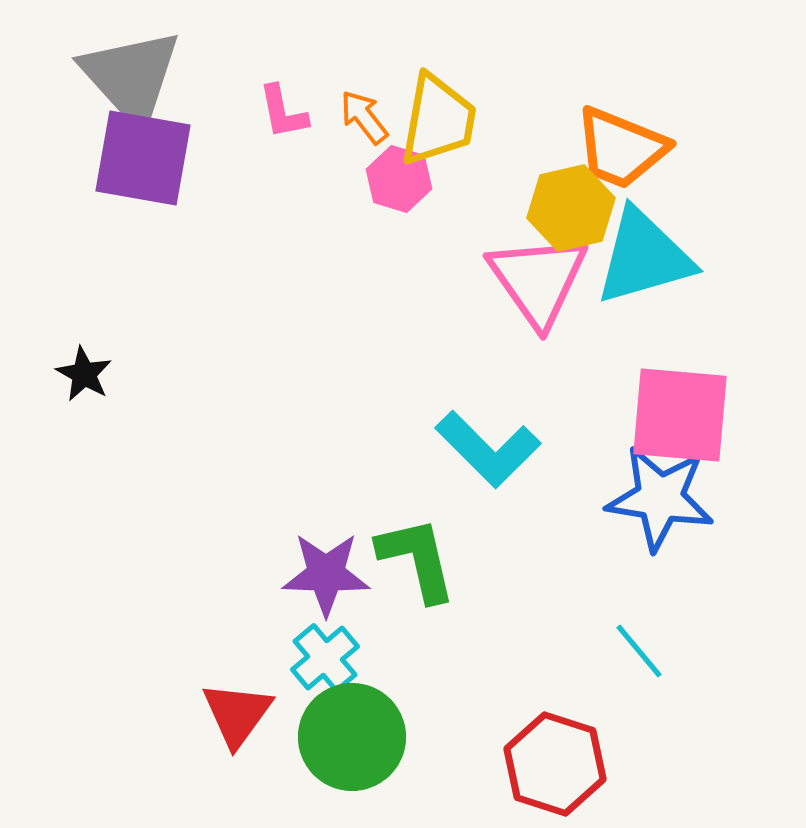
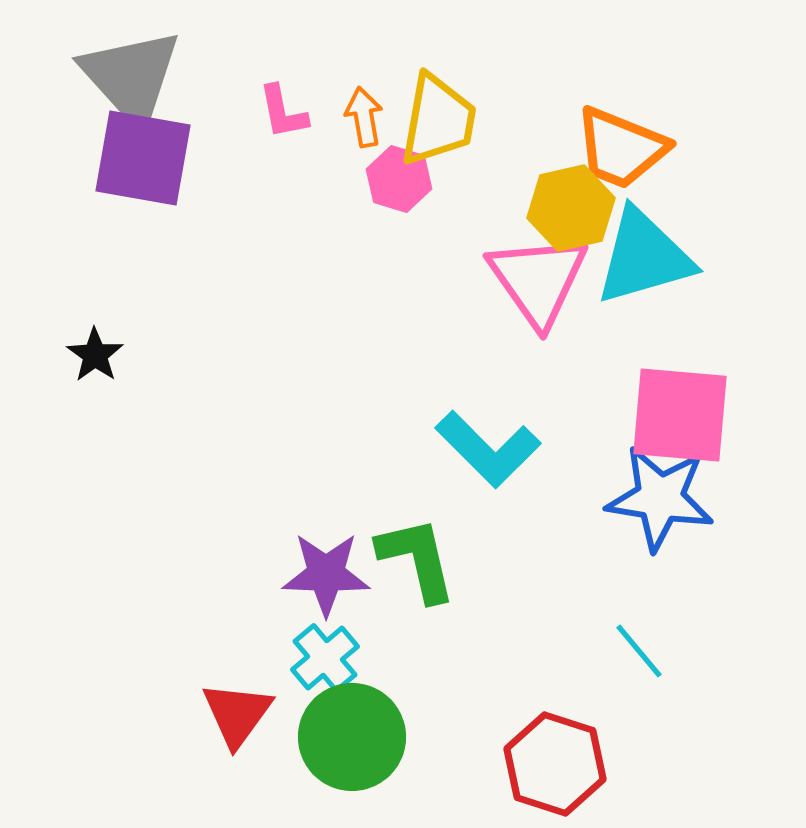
orange arrow: rotated 28 degrees clockwise
black star: moved 11 px right, 19 px up; rotated 6 degrees clockwise
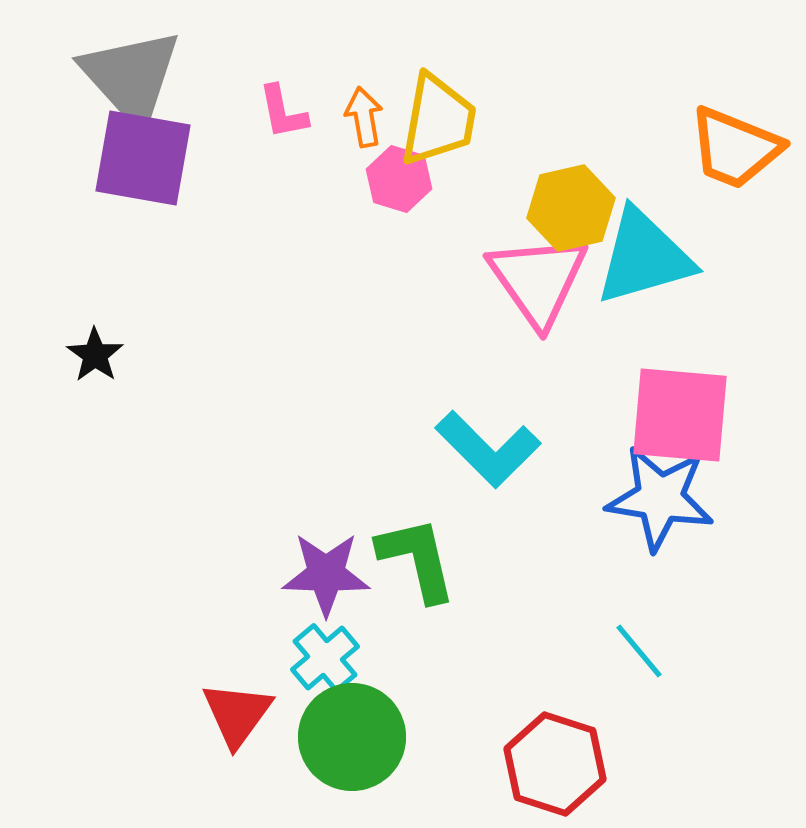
orange trapezoid: moved 114 px right
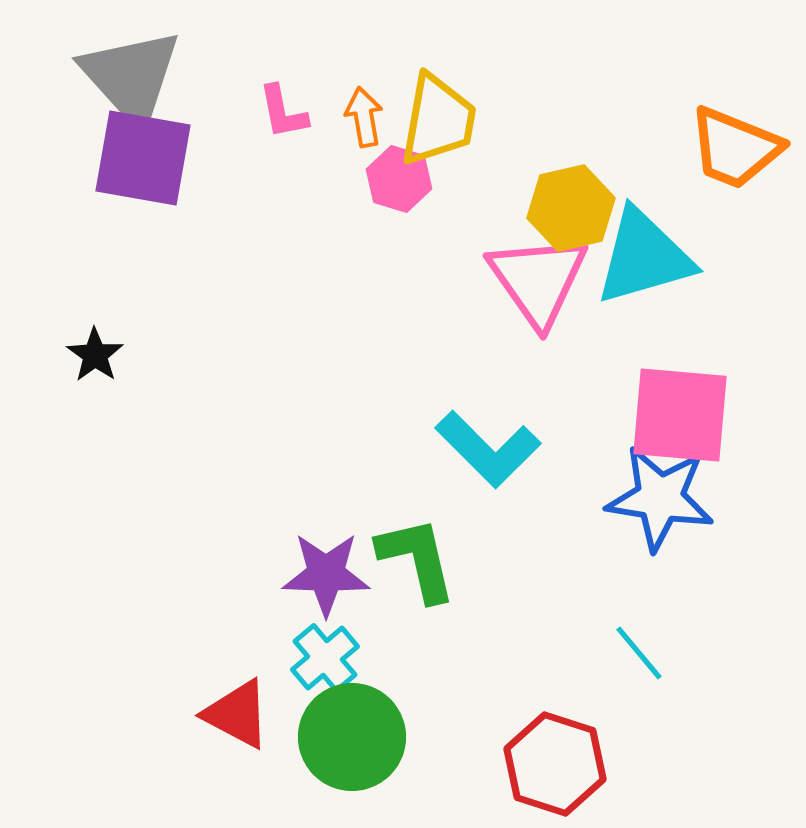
cyan line: moved 2 px down
red triangle: rotated 38 degrees counterclockwise
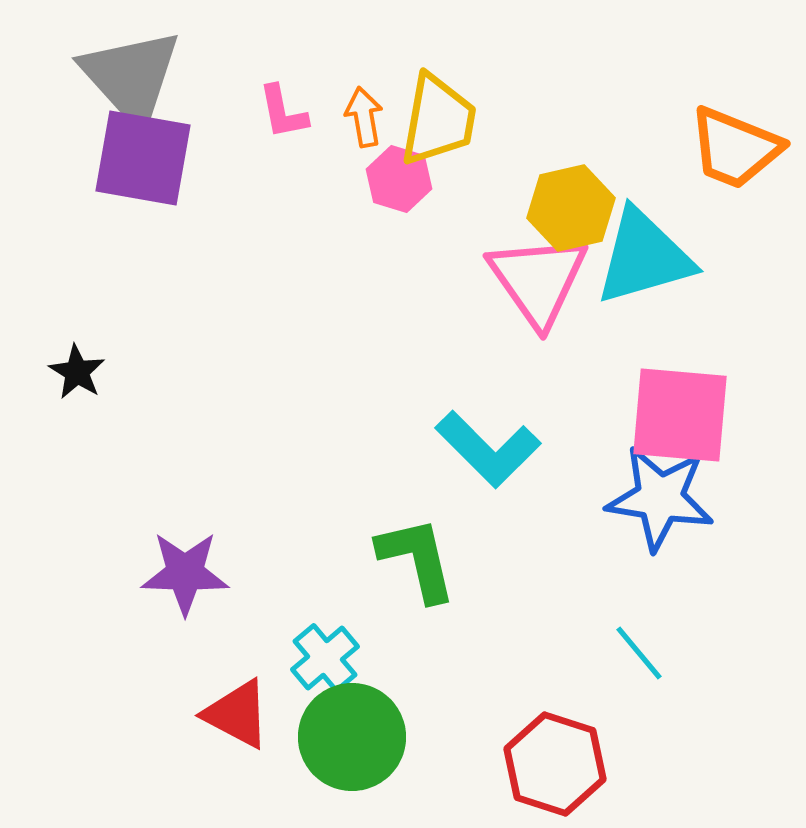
black star: moved 18 px left, 17 px down; rotated 4 degrees counterclockwise
purple star: moved 141 px left, 1 px up
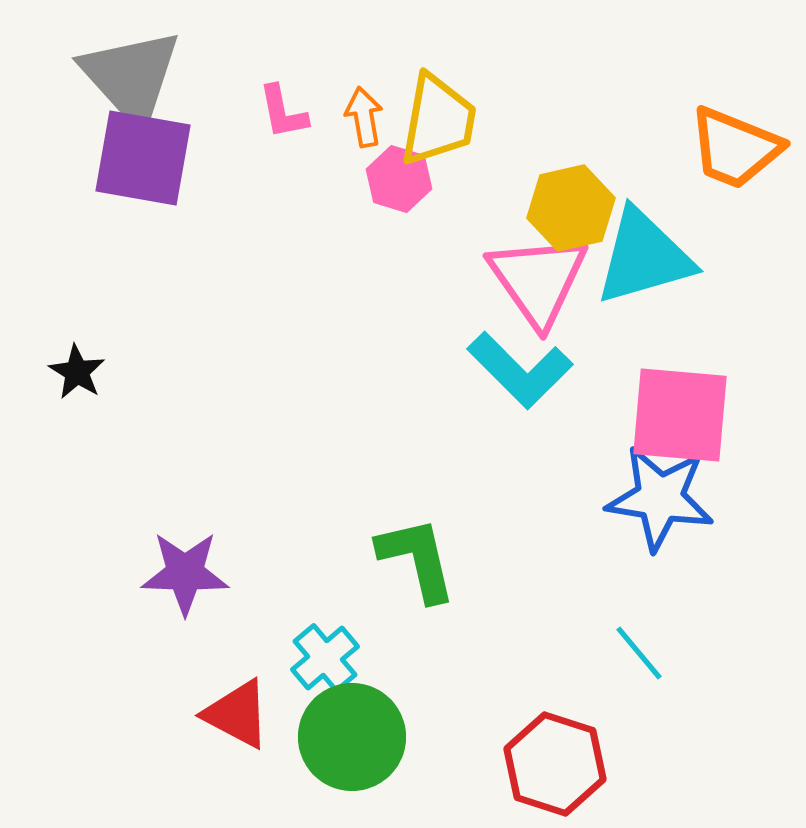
cyan L-shape: moved 32 px right, 79 px up
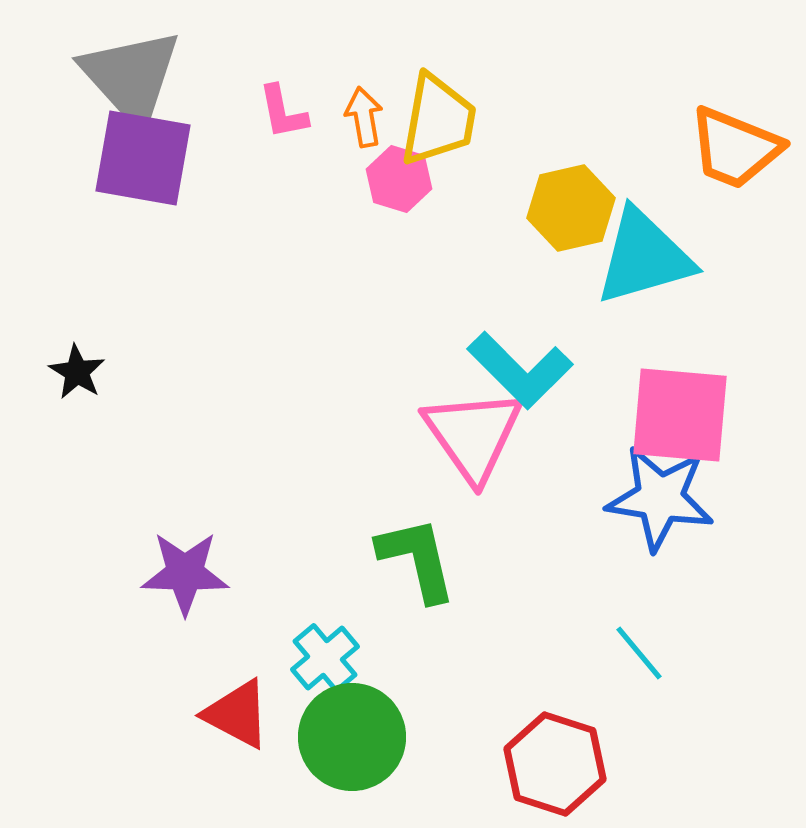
pink triangle: moved 65 px left, 155 px down
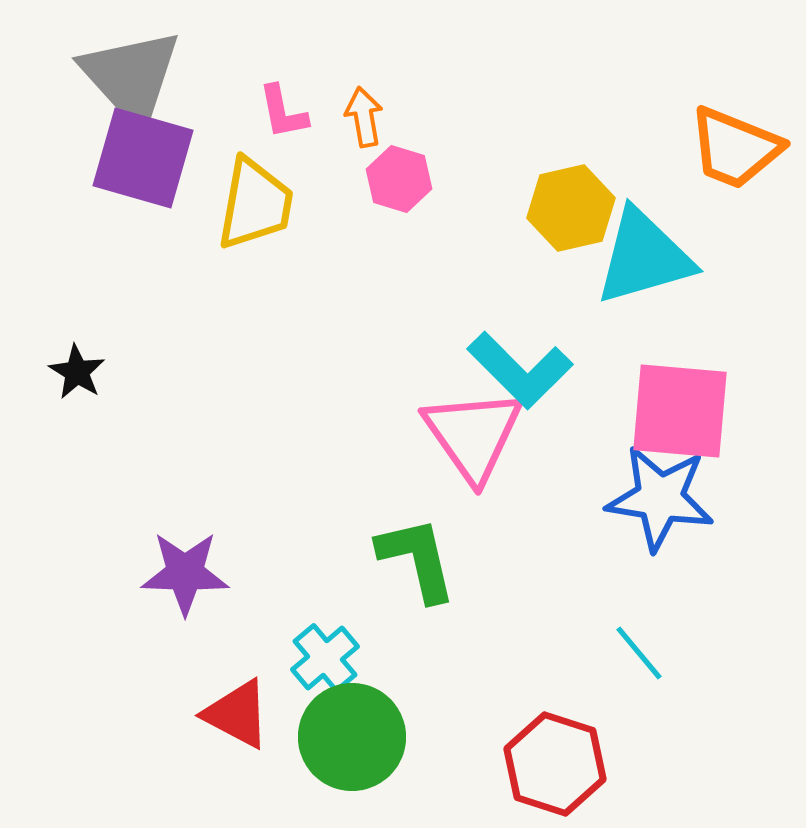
yellow trapezoid: moved 183 px left, 84 px down
purple square: rotated 6 degrees clockwise
pink square: moved 4 px up
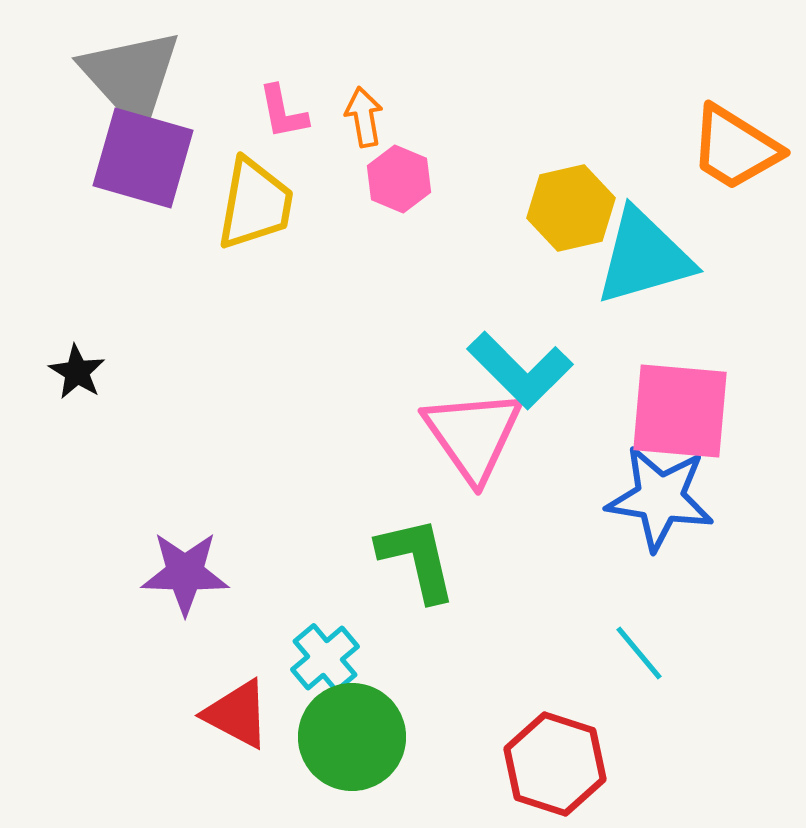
orange trapezoid: rotated 10 degrees clockwise
pink hexagon: rotated 6 degrees clockwise
